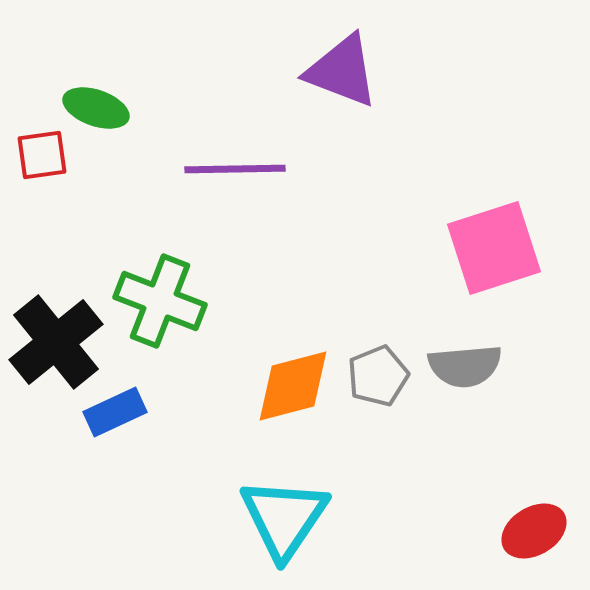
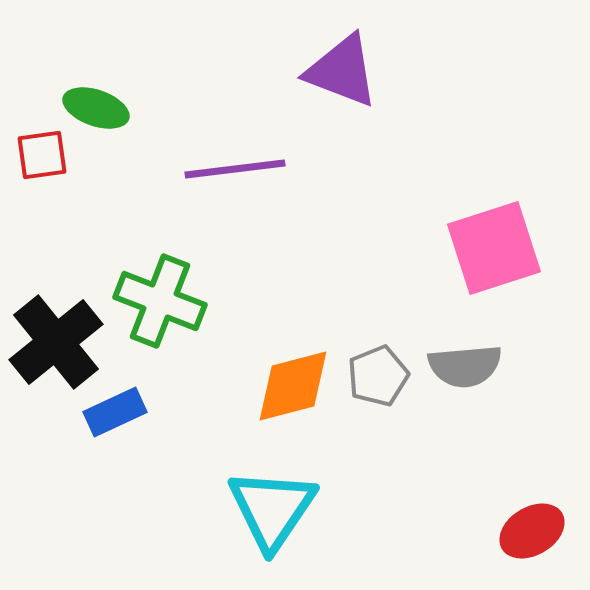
purple line: rotated 6 degrees counterclockwise
cyan triangle: moved 12 px left, 9 px up
red ellipse: moved 2 px left
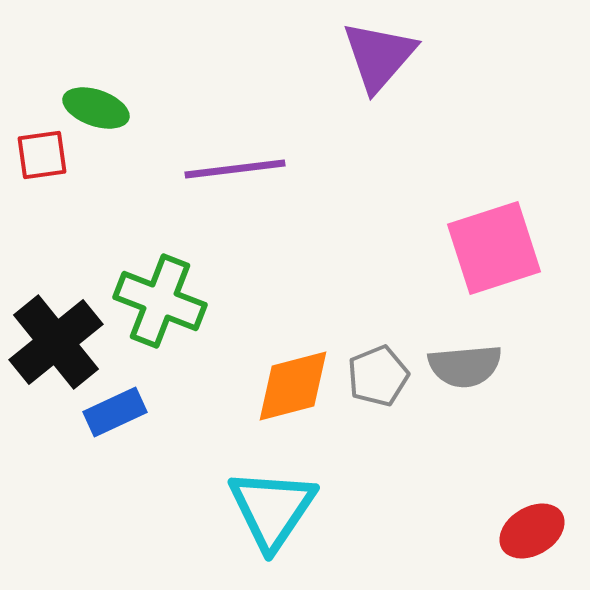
purple triangle: moved 37 px right, 15 px up; rotated 50 degrees clockwise
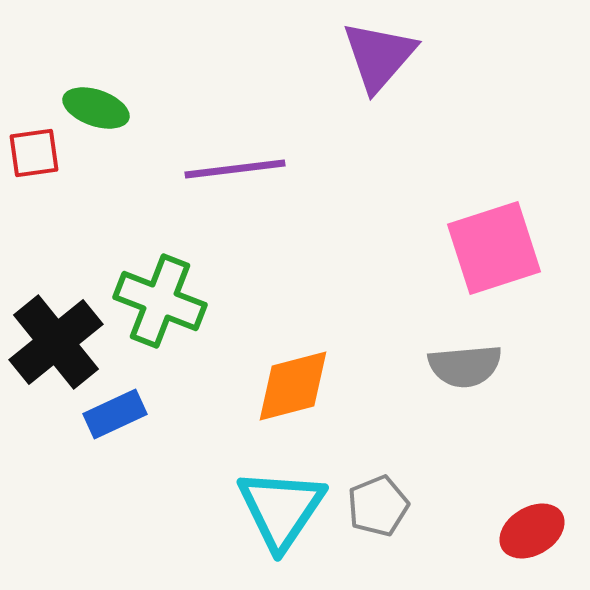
red square: moved 8 px left, 2 px up
gray pentagon: moved 130 px down
blue rectangle: moved 2 px down
cyan triangle: moved 9 px right
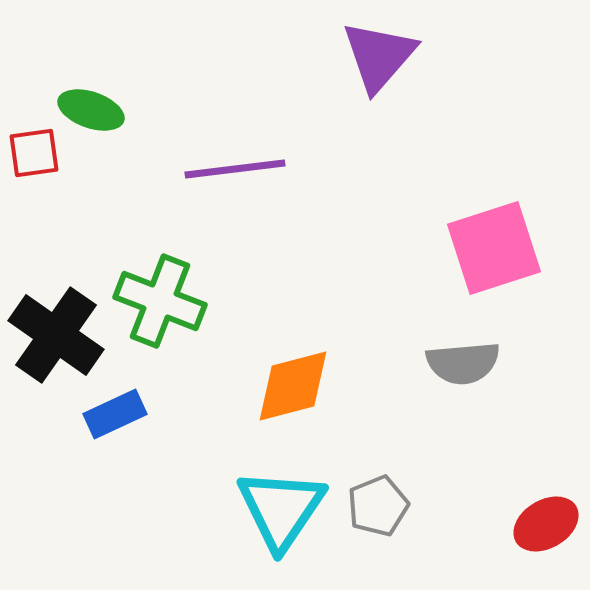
green ellipse: moved 5 px left, 2 px down
black cross: moved 7 px up; rotated 16 degrees counterclockwise
gray semicircle: moved 2 px left, 3 px up
red ellipse: moved 14 px right, 7 px up
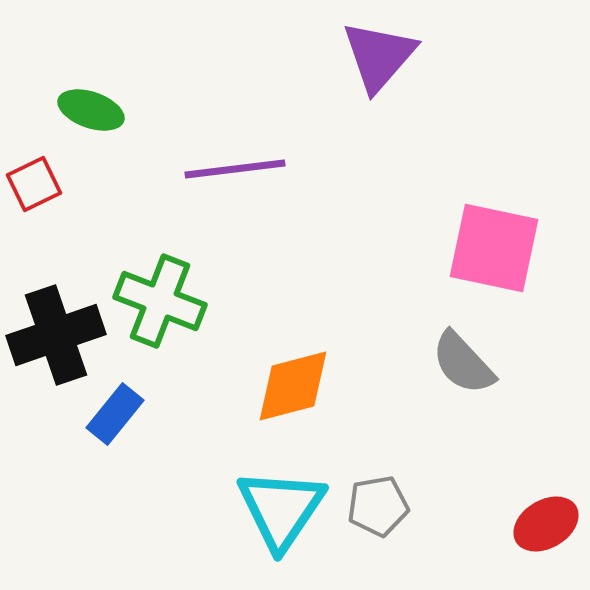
red square: moved 31 px down; rotated 18 degrees counterclockwise
pink square: rotated 30 degrees clockwise
black cross: rotated 36 degrees clockwise
gray semicircle: rotated 52 degrees clockwise
blue rectangle: rotated 26 degrees counterclockwise
gray pentagon: rotated 12 degrees clockwise
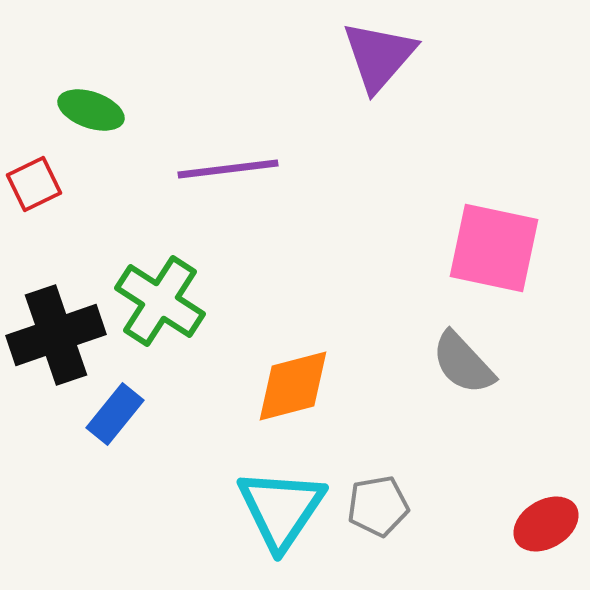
purple line: moved 7 px left
green cross: rotated 12 degrees clockwise
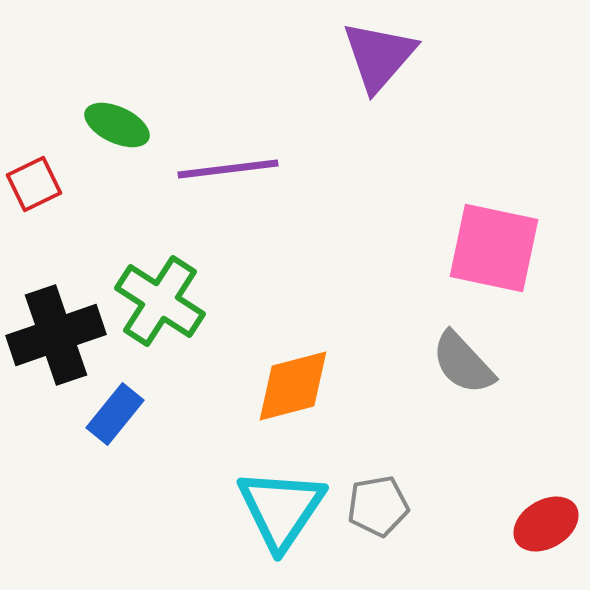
green ellipse: moved 26 px right, 15 px down; rotated 6 degrees clockwise
